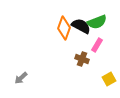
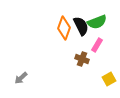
black semicircle: rotated 36 degrees clockwise
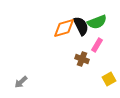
orange diamond: rotated 55 degrees clockwise
gray arrow: moved 4 px down
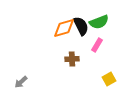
green semicircle: moved 2 px right
brown cross: moved 10 px left; rotated 24 degrees counterclockwise
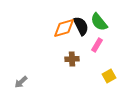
green semicircle: rotated 72 degrees clockwise
yellow square: moved 3 px up
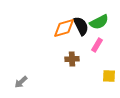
green semicircle: rotated 78 degrees counterclockwise
yellow square: rotated 32 degrees clockwise
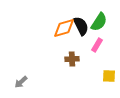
green semicircle: rotated 30 degrees counterclockwise
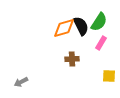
pink rectangle: moved 4 px right, 2 px up
gray arrow: rotated 16 degrees clockwise
